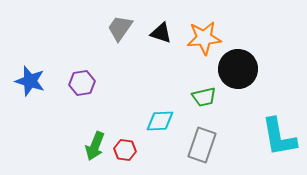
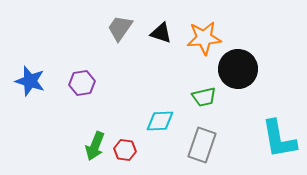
cyan L-shape: moved 2 px down
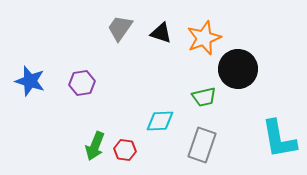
orange star: rotated 16 degrees counterclockwise
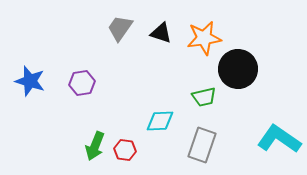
orange star: rotated 12 degrees clockwise
cyan L-shape: rotated 135 degrees clockwise
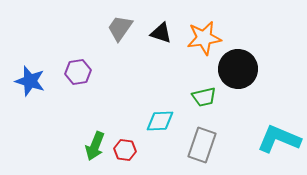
purple hexagon: moved 4 px left, 11 px up
cyan L-shape: rotated 12 degrees counterclockwise
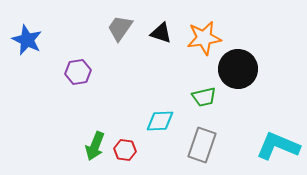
blue star: moved 3 px left, 41 px up; rotated 8 degrees clockwise
cyan L-shape: moved 1 px left, 7 px down
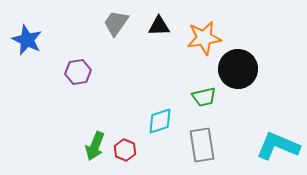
gray trapezoid: moved 4 px left, 5 px up
black triangle: moved 2 px left, 7 px up; rotated 20 degrees counterclockwise
cyan diamond: rotated 16 degrees counterclockwise
gray rectangle: rotated 28 degrees counterclockwise
red hexagon: rotated 15 degrees clockwise
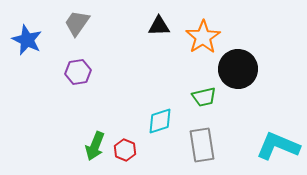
gray trapezoid: moved 39 px left
orange star: moved 1 px left, 1 px up; rotated 24 degrees counterclockwise
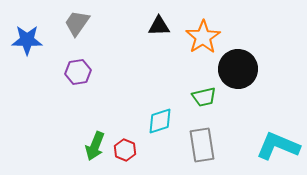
blue star: rotated 24 degrees counterclockwise
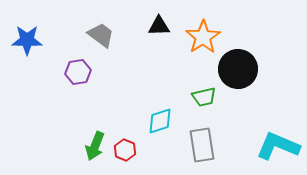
gray trapezoid: moved 24 px right, 12 px down; rotated 92 degrees clockwise
